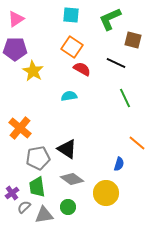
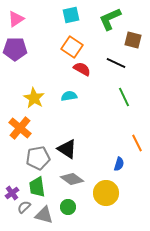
cyan square: rotated 18 degrees counterclockwise
yellow star: moved 1 px right, 27 px down
green line: moved 1 px left, 1 px up
orange line: rotated 24 degrees clockwise
gray triangle: rotated 24 degrees clockwise
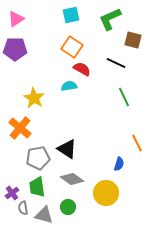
cyan semicircle: moved 10 px up
gray semicircle: moved 1 px left, 1 px down; rotated 56 degrees counterclockwise
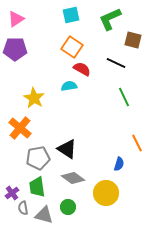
gray diamond: moved 1 px right, 1 px up
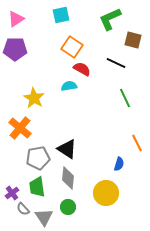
cyan square: moved 10 px left
green line: moved 1 px right, 1 px down
gray diamond: moved 5 px left; rotated 60 degrees clockwise
gray semicircle: moved 1 px down; rotated 32 degrees counterclockwise
gray triangle: moved 2 px down; rotated 42 degrees clockwise
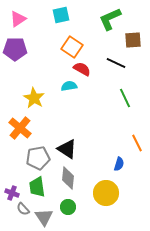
pink triangle: moved 2 px right
brown square: rotated 18 degrees counterclockwise
purple cross: rotated 32 degrees counterclockwise
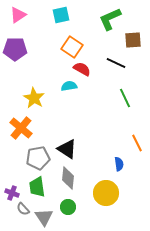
pink triangle: moved 4 px up
orange cross: moved 1 px right
blue semicircle: rotated 24 degrees counterclockwise
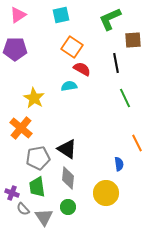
black line: rotated 54 degrees clockwise
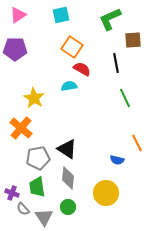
blue semicircle: moved 2 px left, 4 px up; rotated 112 degrees clockwise
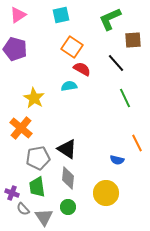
purple pentagon: rotated 15 degrees clockwise
black line: rotated 30 degrees counterclockwise
